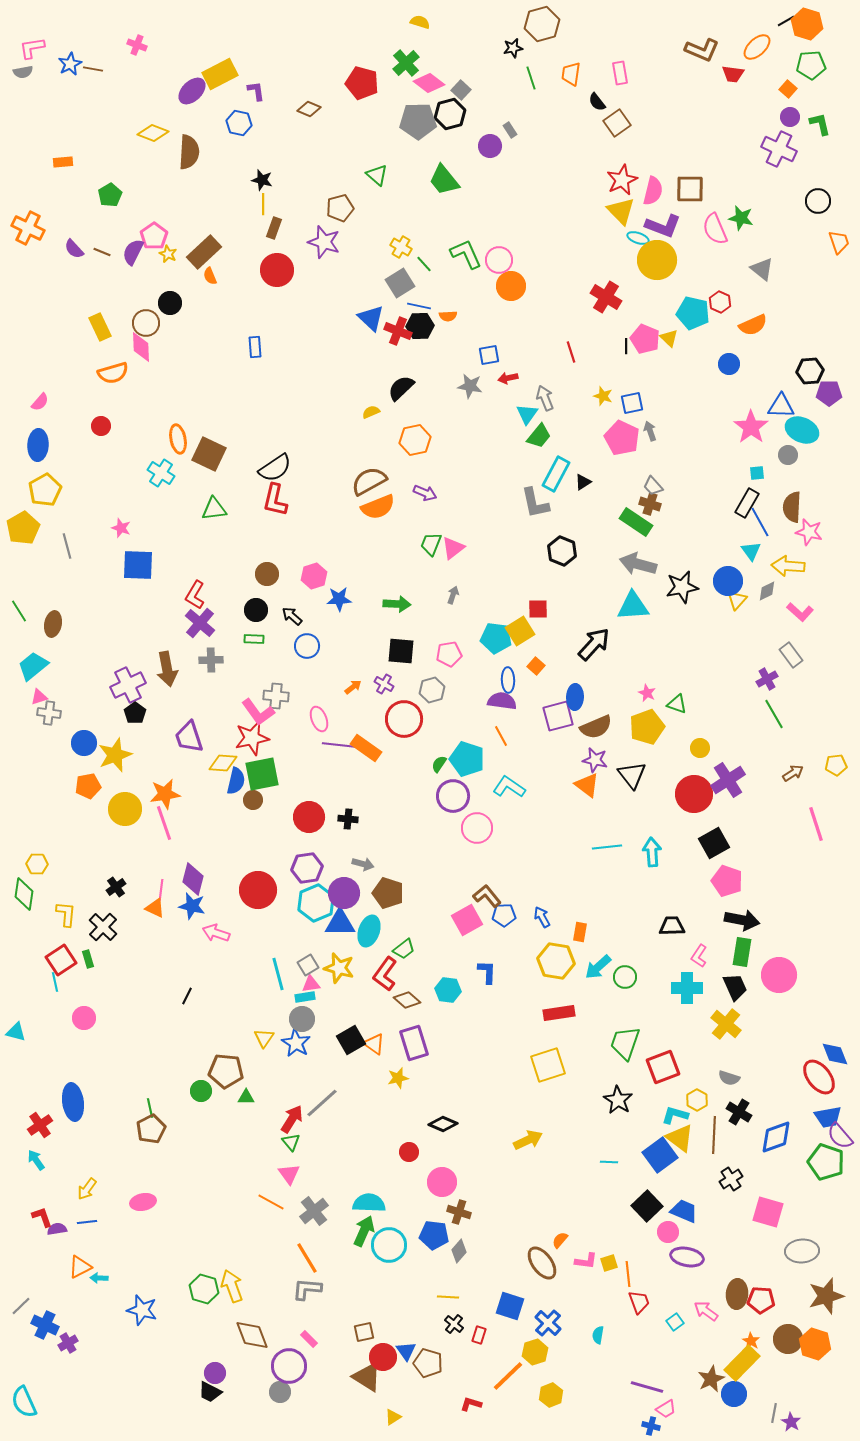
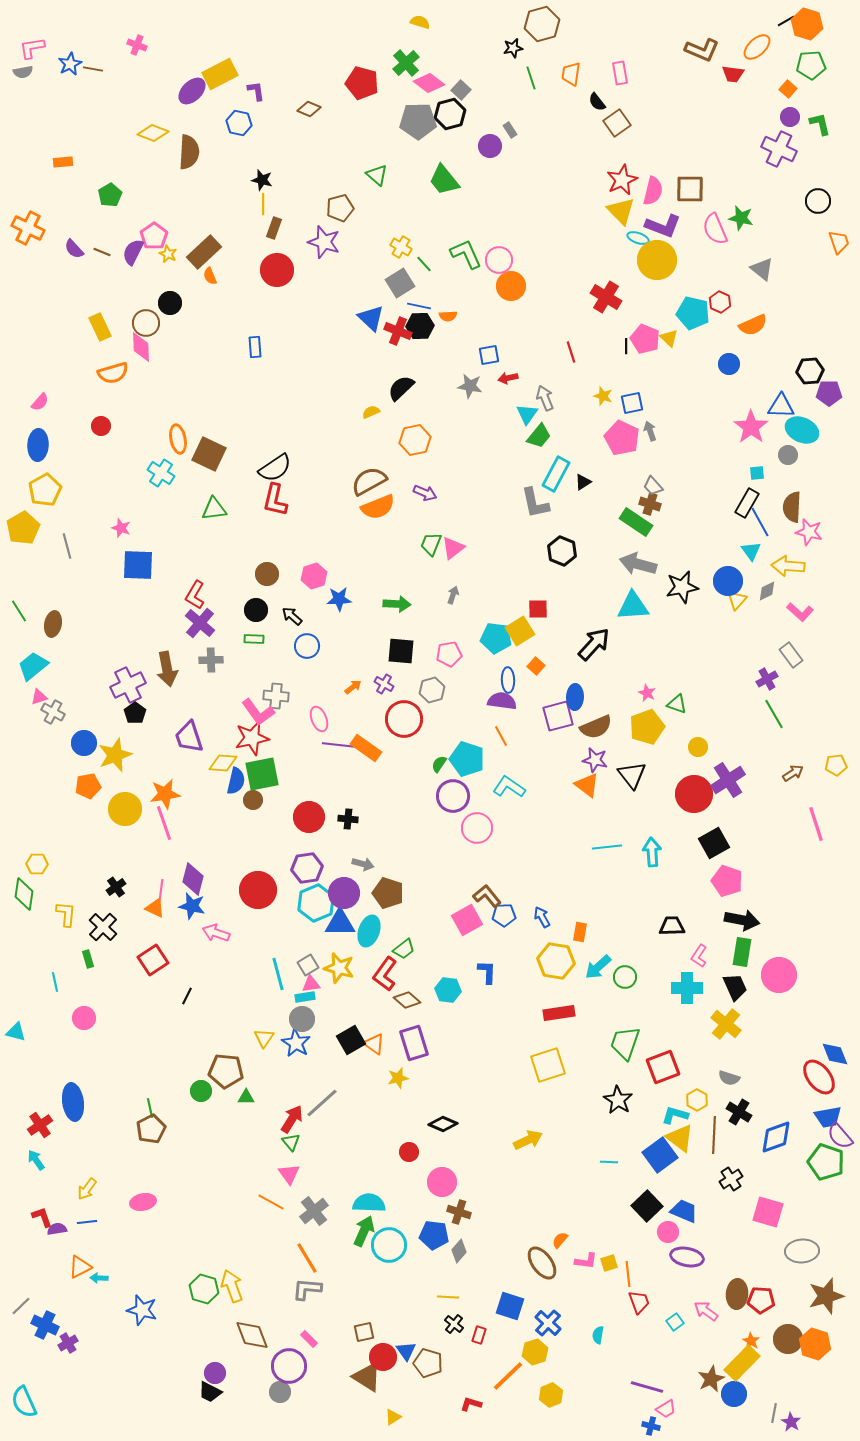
gray cross at (49, 713): moved 4 px right, 1 px up; rotated 20 degrees clockwise
yellow circle at (700, 748): moved 2 px left, 1 px up
red square at (61, 960): moved 92 px right
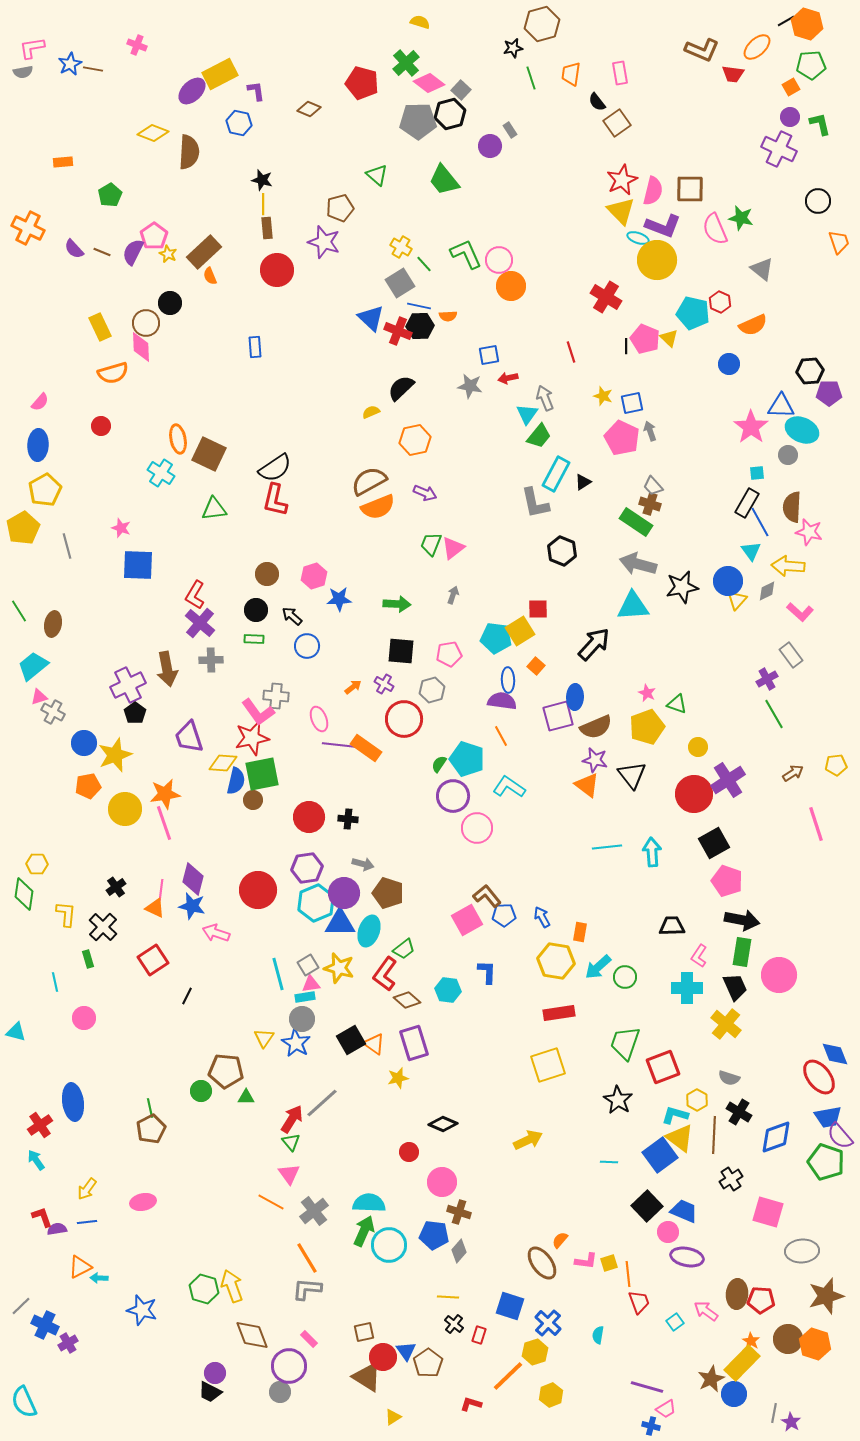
orange square at (788, 89): moved 3 px right, 2 px up; rotated 18 degrees clockwise
brown rectangle at (274, 228): moved 7 px left; rotated 25 degrees counterclockwise
brown pentagon at (428, 1363): rotated 20 degrees clockwise
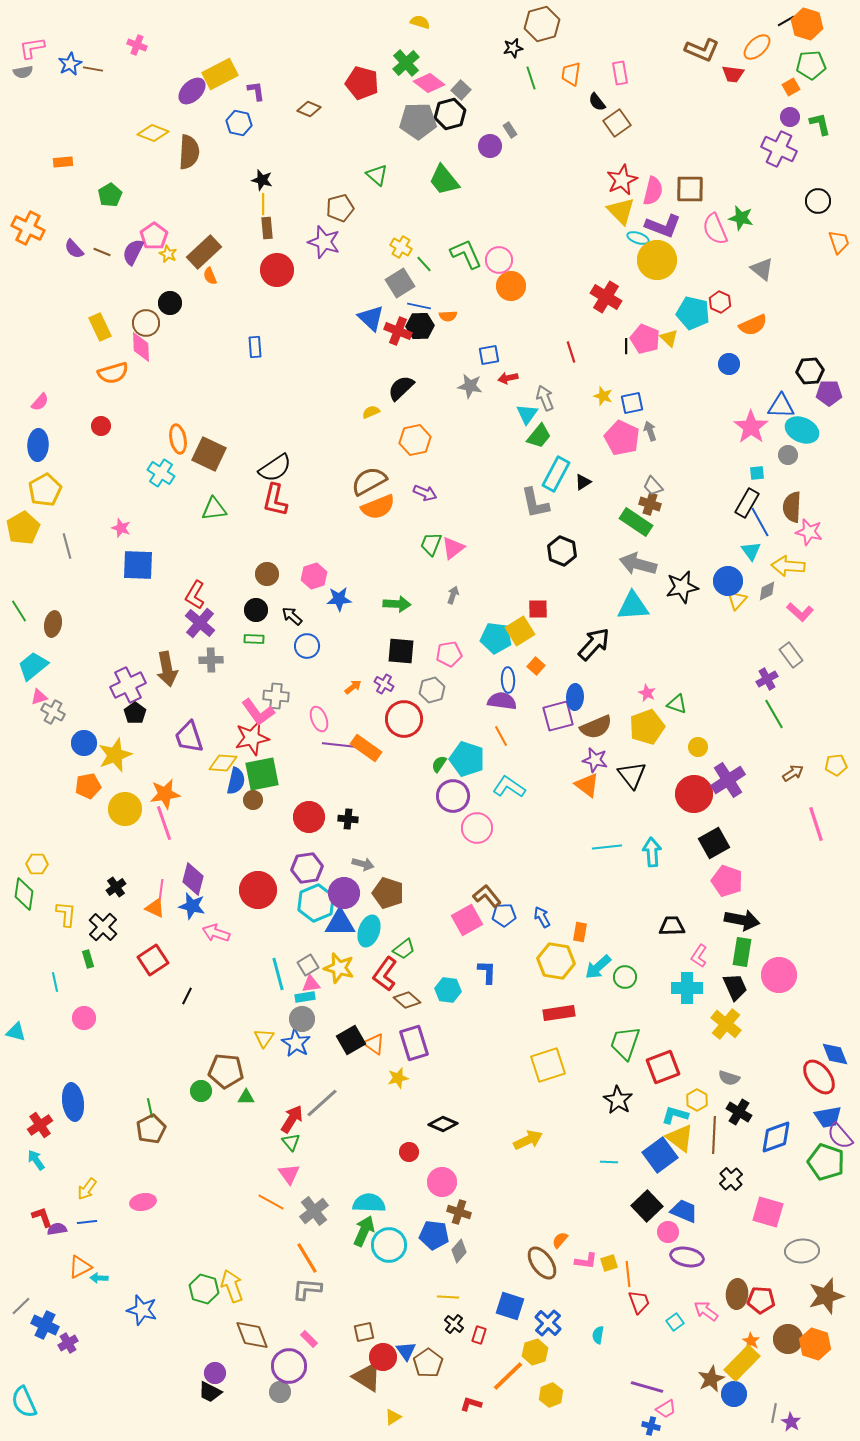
black cross at (731, 1179): rotated 10 degrees counterclockwise
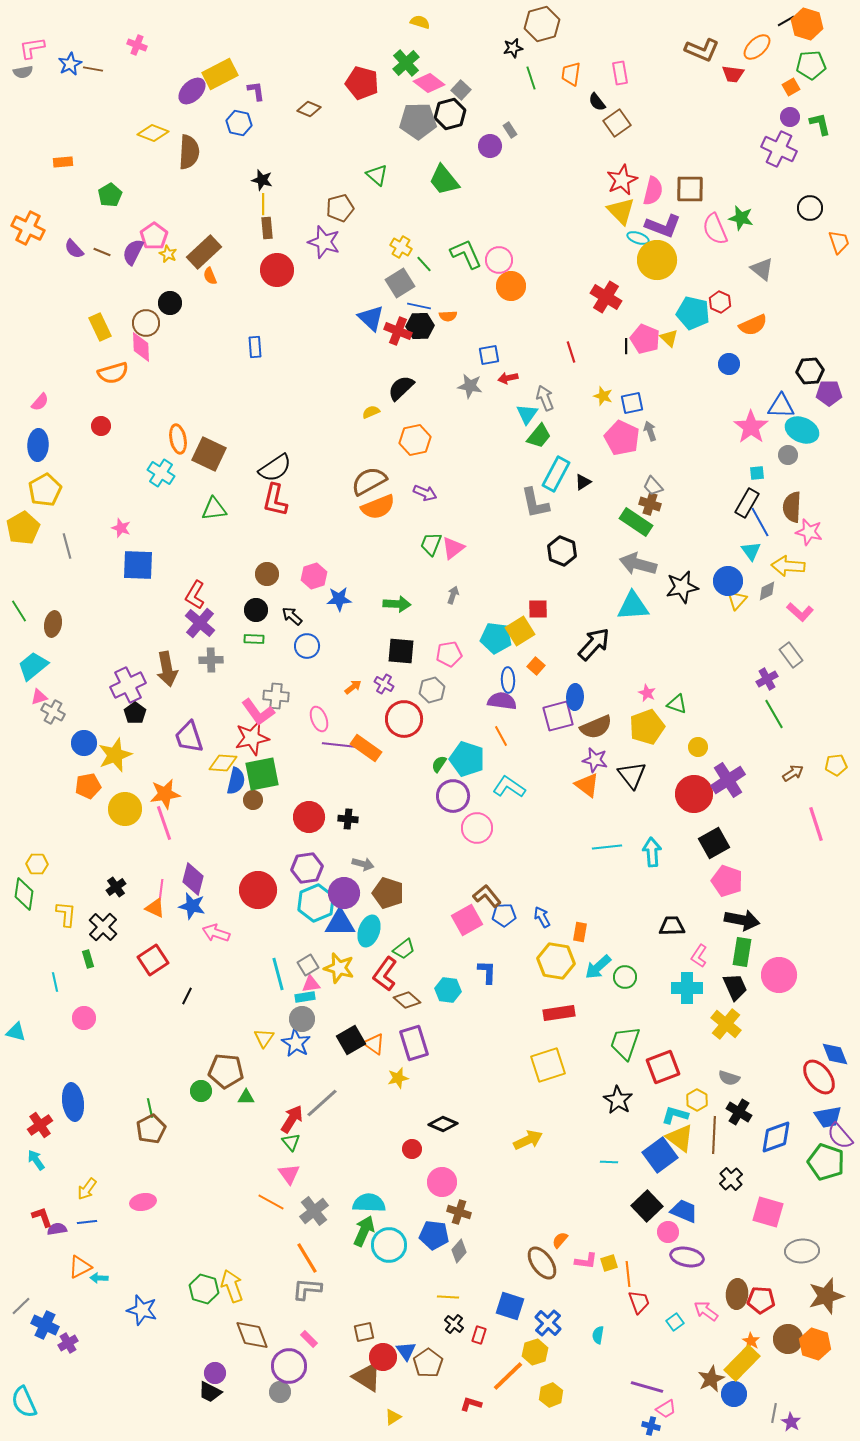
black circle at (818, 201): moved 8 px left, 7 px down
red circle at (409, 1152): moved 3 px right, 3 px up
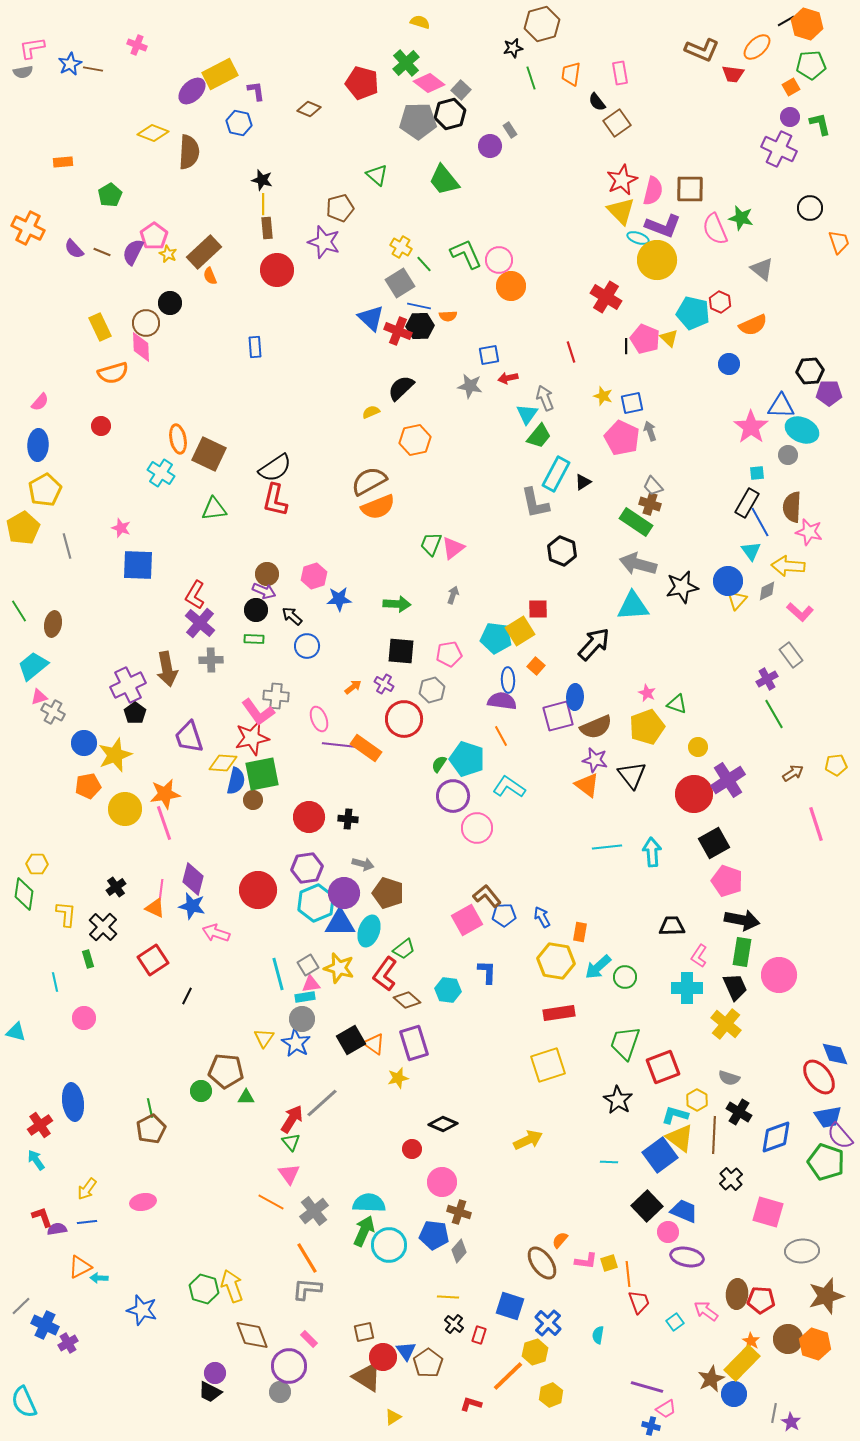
purple arrow at (425, 493): moved 161 px left, 98 px down
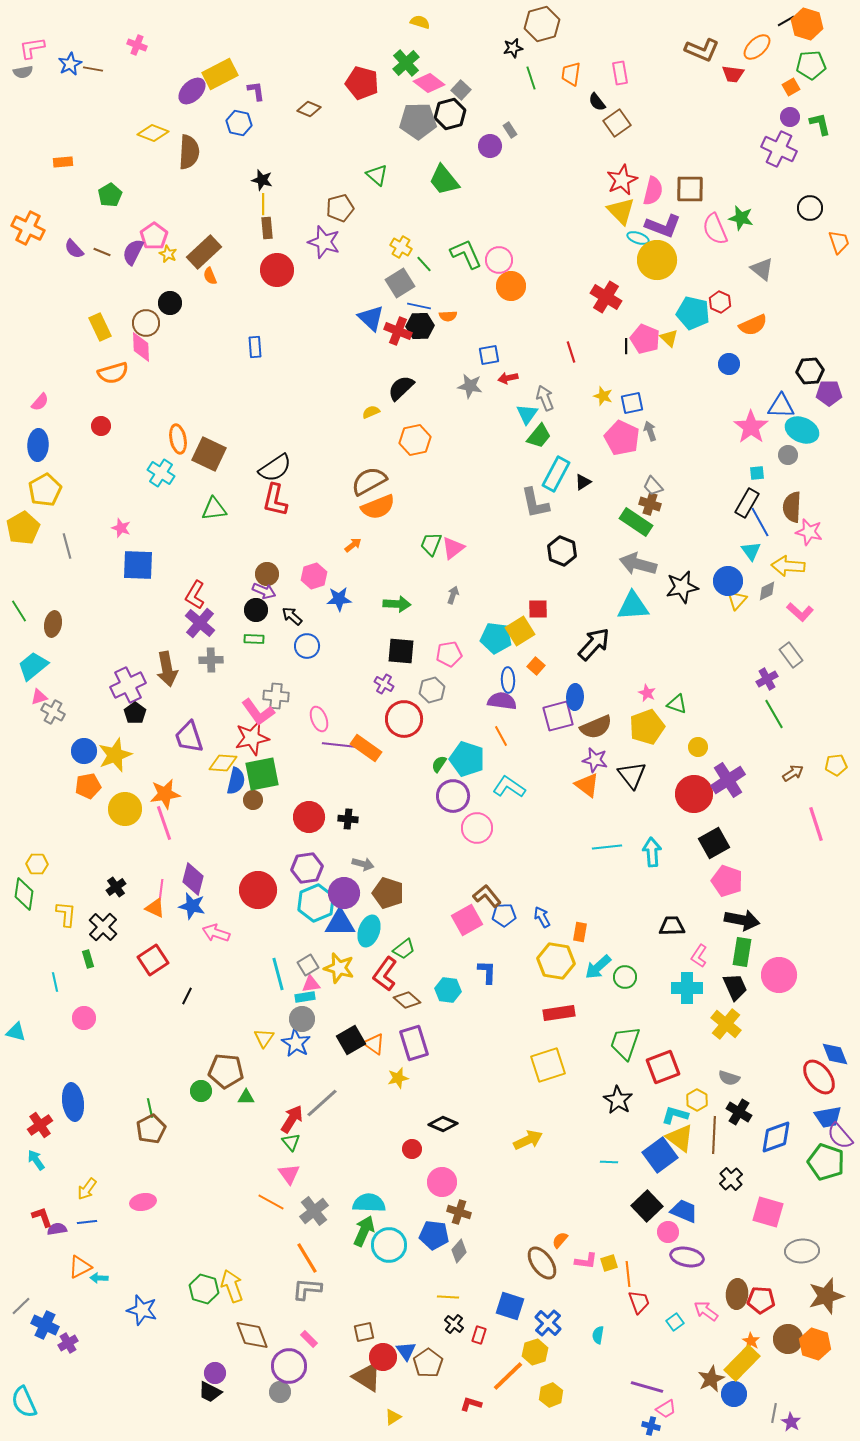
orange arrow at (353, 687): moved 142 px up
blue circle at (84, 743): moved 8 px down
